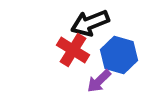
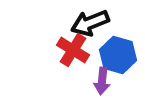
blue hexagon: moved 1 px left
purple arrow: moved 3 px right; rotated 40 degrees counterclockwise
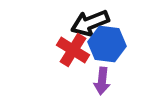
blue hexagon: moved 11 px left, 11 px up; rotated 9 degrees counterclockwise
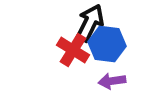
black arrow: rotated 138 degrees clockwise
purple arrow: moved 10 px right; rotated 76 degrees clockwise
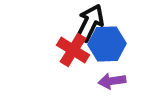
blue hexagon: rotated 9 degrees counterclockwise
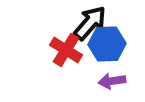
black arrow: rotated 15 degrees clockwise
red cross: moved 7 px left
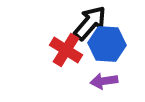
blue hexagon: rotated 6 degrees clockwise
purple arrow: moved 8 px left
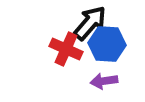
red cross: moved 1 px up; rotated 8 degrees counterclockwise
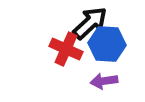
black arrow: rotated 6 degrees clockwise
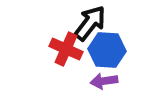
black arrow: rotated 9 degrees counterclockwise
blue hexagon: moved 6 px down
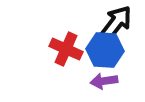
black arrow: moved 26 px right
blue hexagon: moved 2 px left
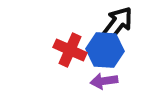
black arrow: moved 1 px right, 1 px down
red cross: moved 4 px right, 1 px down
